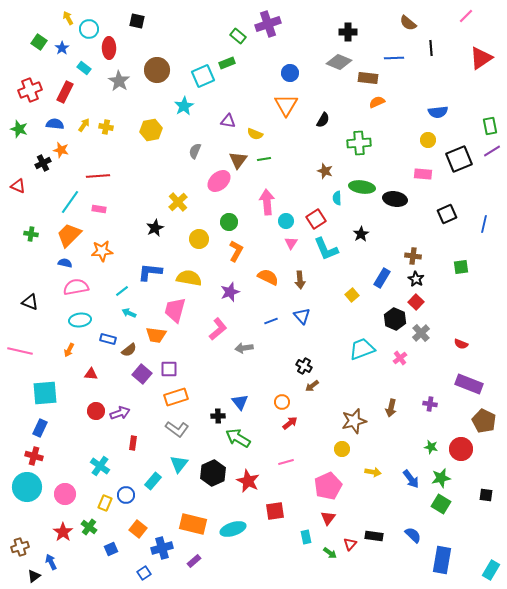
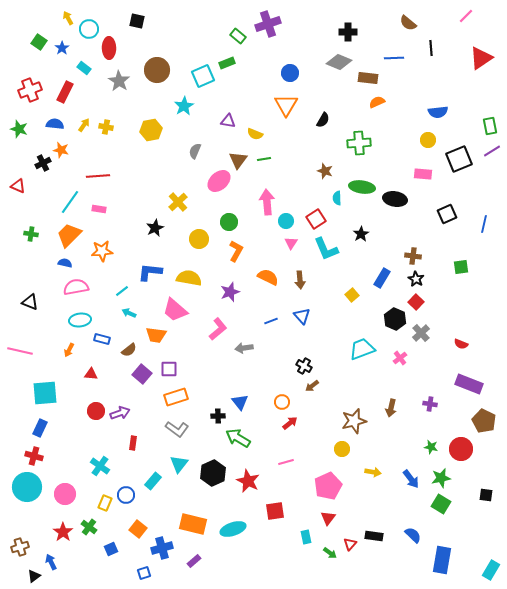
pink trapezoid at (175, 310): rotated 64 degrees counterclockwise
blue rectangle at (108, 339): moved 6 px left
blue square at (144, 573): rotated 16 degrees clockwise
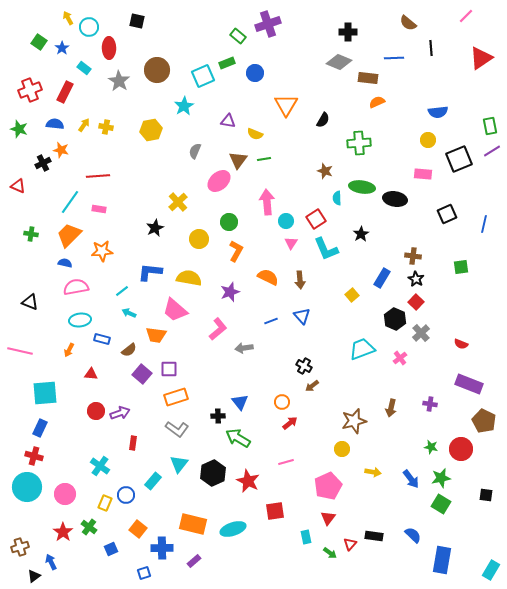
cyan circle at (89, 29): moved 2 px up
blue circle at (290, 73): moved 35 px left
blue cross at (162, 548): rotated 15 degrees clockwise
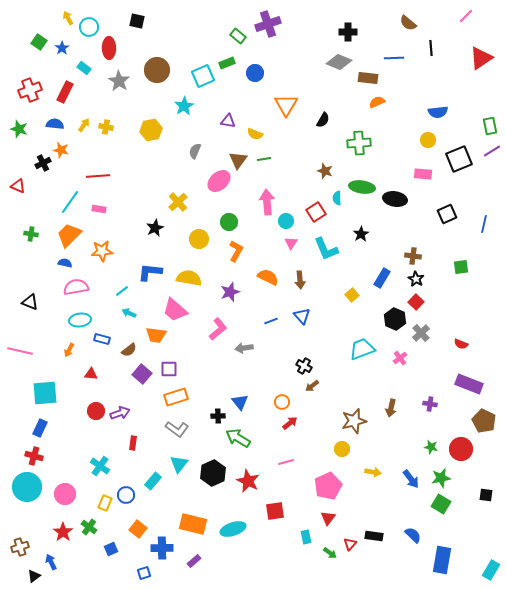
red square at (316, 219): moved 7 px up
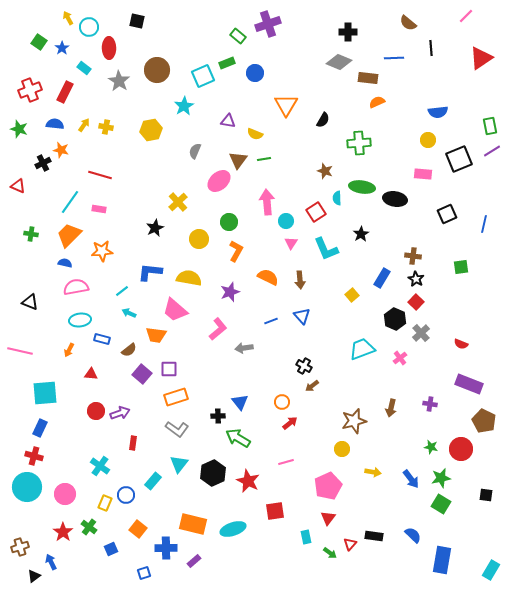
red line at (98, 176): moved 2 px right, 1 px up; rotated 20 degrees clockwise
blue cross at (162, 548): moved 4 px right
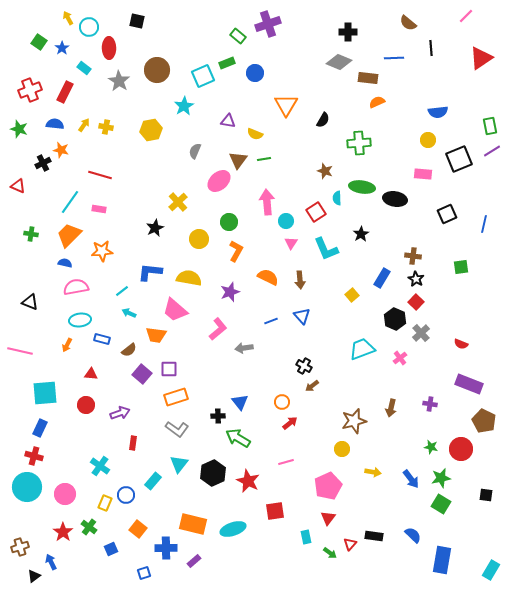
orange arrow at (69, 350): moved 2 px left, 5 px up
red circle at (96, 411): moved 10 px left, 6 px up
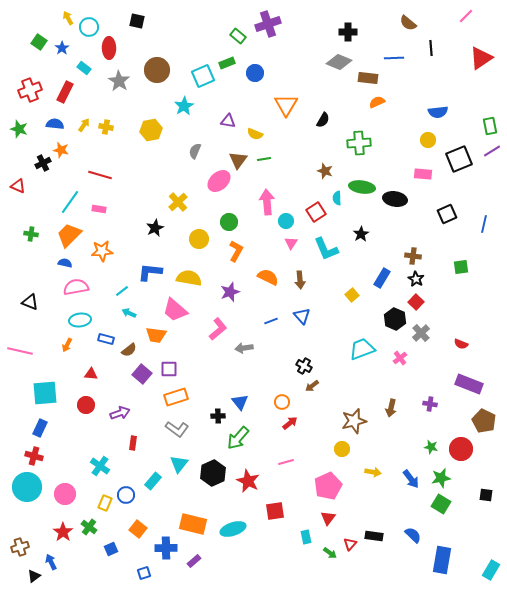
blue rectangle at (102, 339): moved 4 px right
green arrow at (238, 438): rotated 80 degrees counterclockwise
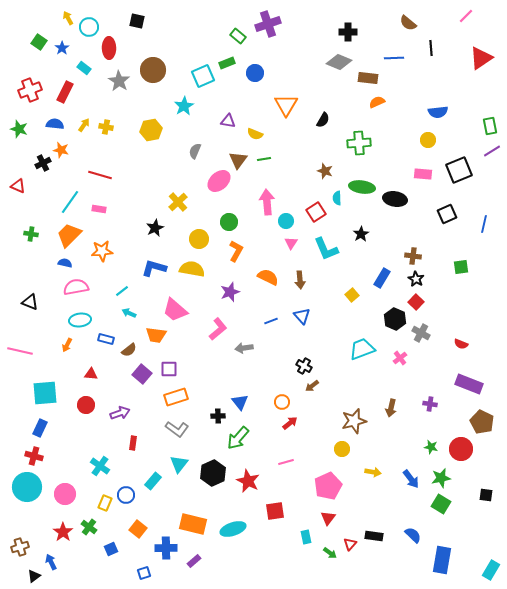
brown circle at (157, 70): moved 4 px left
black square at (459, 159): moved 11 px down
blue L-shape at (150, 272): moved 4 px right, 4 px up; rotated 10 degrees clockwise
yellow semicircle at (189, 278): moved 3 px right, 9 px up
gray cross at (421, 333): rotated 18 degrees counterclockwise
brown pentagon at (484, 421): moved 2 px left, 1 px down
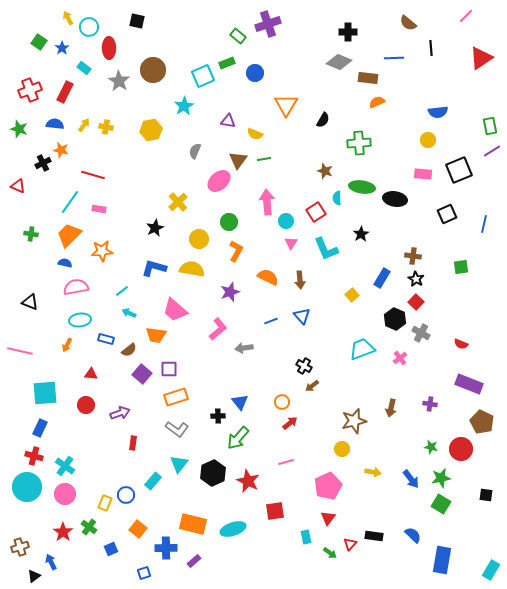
red line at (100, 175): moved 7 px left
cyan cross at (100, 466): moved 35 px left
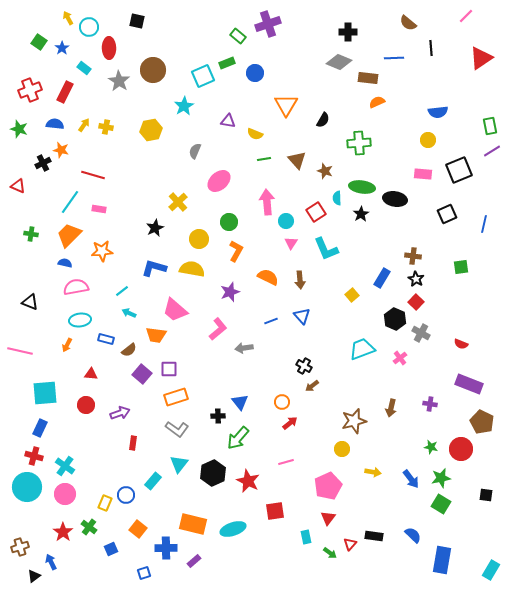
brown triangle at (238, 160): moved 59 px right; rotated 18 degrees counterclockwise
black star at (361, 234): moved 20 px up
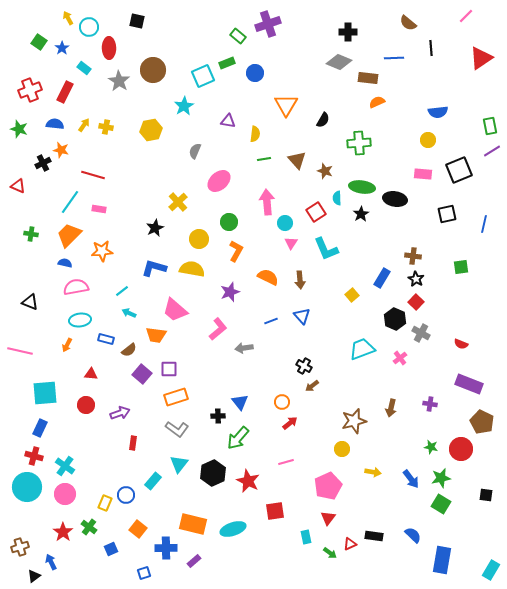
yellow semicircle at (255, 134): rotated 105 degrees counterclockwise
black square at (447, 214): rotated 12 degrees clockwise
cyan circle at (286, 221): moved 1 px left, 2 px down
red triangle at (350, 544): rotated 24 degrees clockwise
